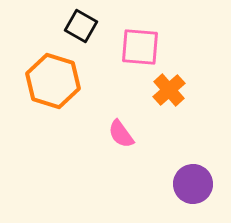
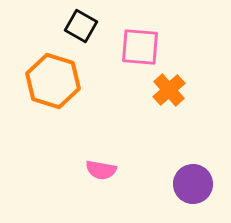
pink semicircle: moved 20 px left, 36 px down; rotated 44 degrees counterclockwise
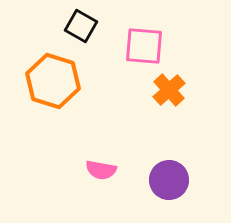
pink square: moved 4 px right, 1 px up
purple circle: moved 24 px left, 4 px up
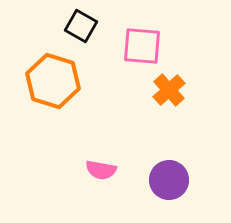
pink square: moved 2 px left
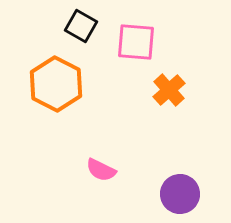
pink square: moved 6 px left, 4 px up
orange hexagon: moved 3 px right, 3 px down; rotated 10 degrees clockwise
pink semicircle: rotated 16 degrees clockwise
purple circle: moved 11 px right, 14 px down
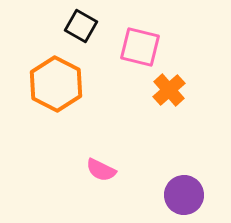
pink square: moved 4 px right, 5 px down; rotated 9 degrees clockwise
purple circle: moved 4 px right, 1 px down
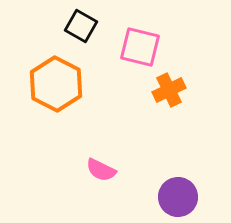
orange cross: rotated 16 degrees clockwise
purple circle: moved 6 px left, 2 px down
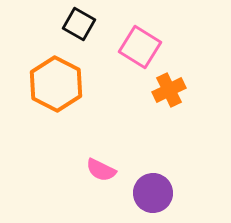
black square: moved 2 px left, 2 px up
pink square: rotated 18 degrees clockwise
purple circle: moved 25 px left, 4 px up
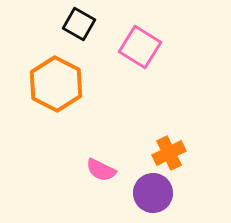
orange cross: moved 63 px down
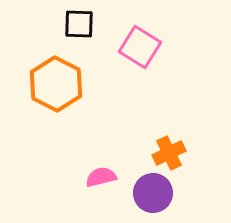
black square: rotated 28 degrees counterclockwise
pink semicircle: moved 7 px down; rotated 140 degrees clockwise
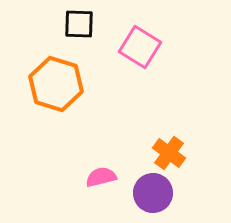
orange hexagon: rotated 10 degrees counterclockwise
orange cross: rotated 28 degrees counterclockwise
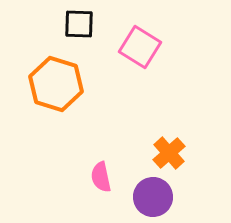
orange cross: rotated 12 degrees clockwise
pink semicircle: rotated 88 degrees counterclockwise
purple circle: moved 4 px down
